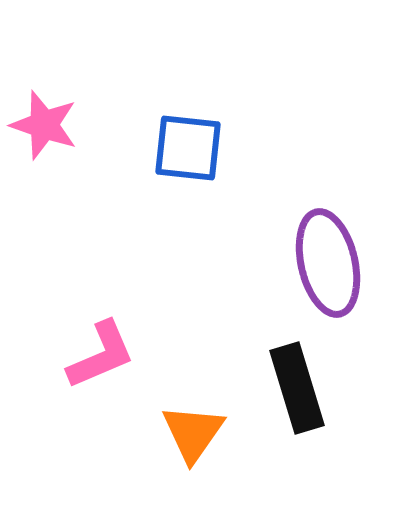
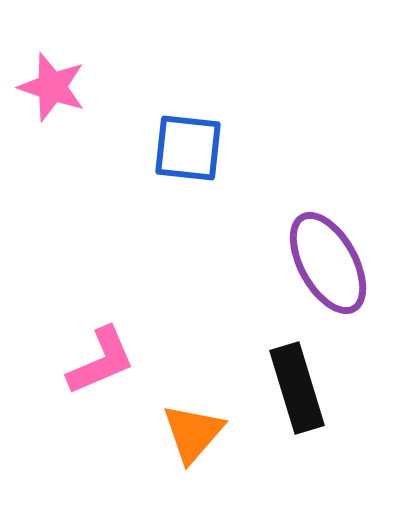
pink star: moved 8 px right, 38 px up
purple ellipse: rotated 16 degrees counterclockwise
pink L-shape: moved 6 px down
orange triangle: rotated 6 degrees clockwise
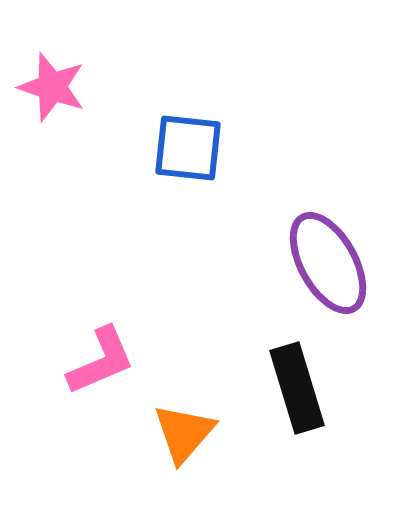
orange triangle: moved 9 px left
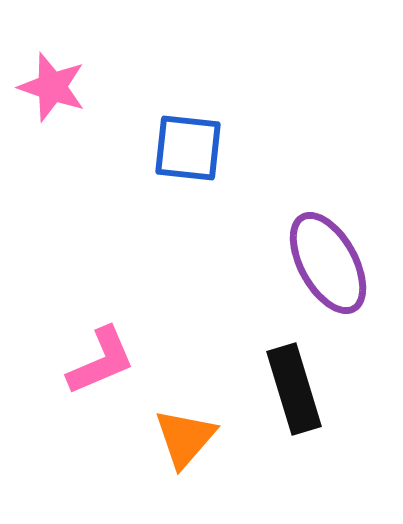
black rectangle: moved 3 px left, 1 px down
orange triangle: moved 1 px right, 5 px down
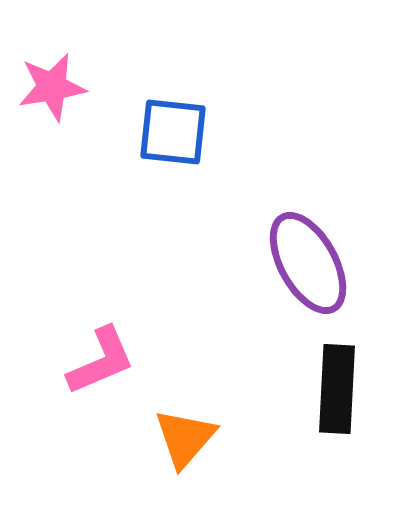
pink star: rotated 28 degrees counterclockwise
blue square: moved 15 px left, 16 px up
purple ellipse: moved 20 px left
black rectangle: moved 43 px right; rotated 20 degrees clockwise
